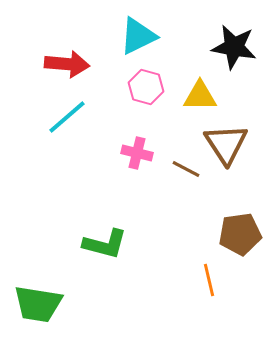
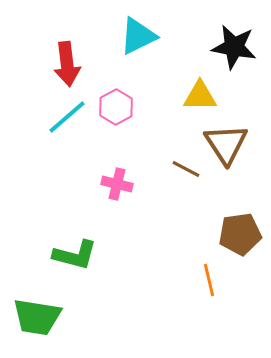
red arrow: rotated 78 degrees clockwise
pink hexagon: moved 30 px left, 20 px down; rotated 16 degrees clockwise
pink cross: moved 20 px left, 31 px down
green L-shape: moved 30 px left, 11 px down
green trapezoid: moved 1 px left, 13 px down
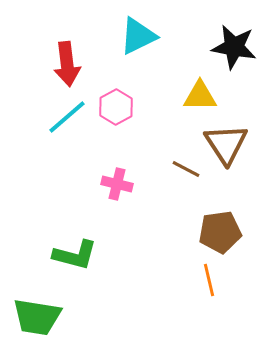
brown pentagon: moved 20 px left, 2 px up
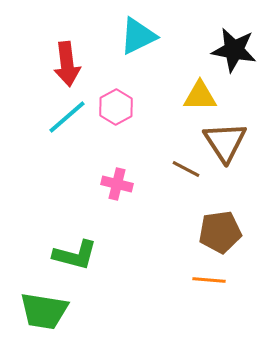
black star: moved 3 px down
brown triangle: moved 1 px left, 2 px up
orange line: rotated 72 degrees counterclockwise
green trapezoid: moved 7 px right, 6 px up
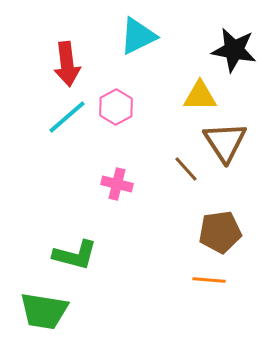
brown line: rotated 20 degrees clockwise
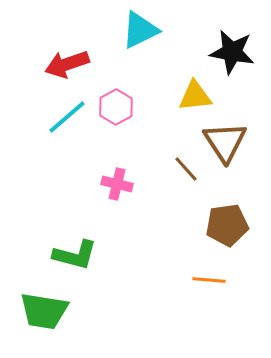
cyan triangle: moved 2 px right, 6 px up
black star: moved 2 px left, 2 px down
red arrow: rotated 78 degrees clockwise
yellow triangle: moved 5 px left; rotated 6 degrees counterclockwise
brown pentagon: moved 7 px right, 7 px up
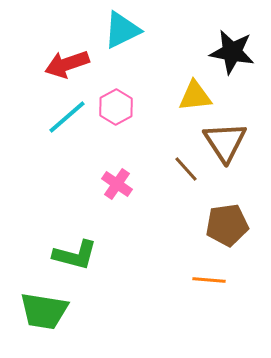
cyan triangle: moved 18 px left
pink cross: rotated 20 degrees clockwise
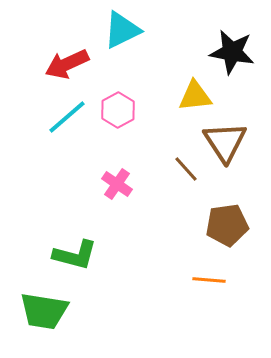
red arrow: rotated 6 degrees counterclockwise
pink hexagon: moved 2 px right, 3 px down
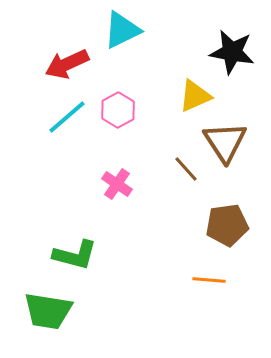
yellow triangle: rotated 18 degrees counterclockwise
green trapezoid: moved 4 px right
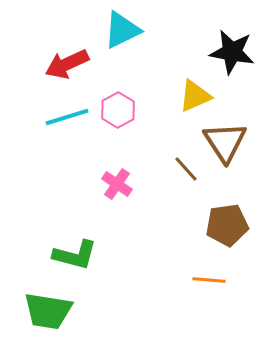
cyan line: rotated 24 degrees clockwise
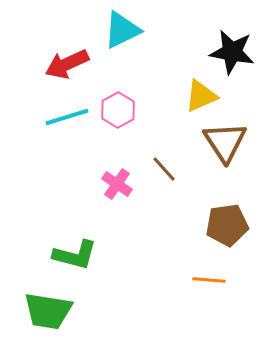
yellow triangle: moved 6 px right
brown line: moved 22 px left
